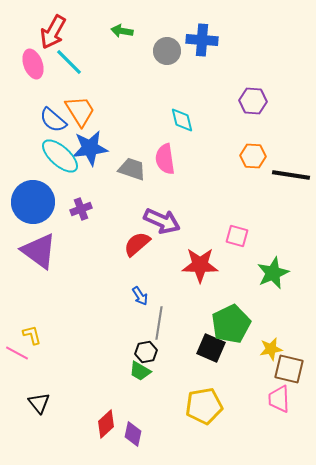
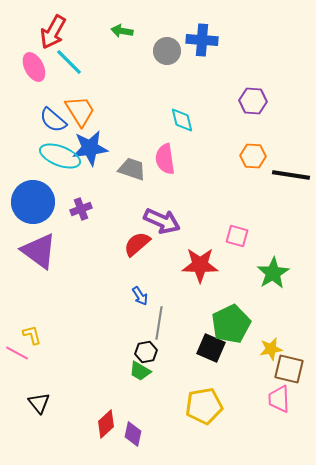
pink ellipse: moved 1 px right, 3 px down; rotated 8 degrees counterclockwise
cyan ellipse: rotated 21 degrees counterclockwise
green star: rotated 8 degrees counterclockwise
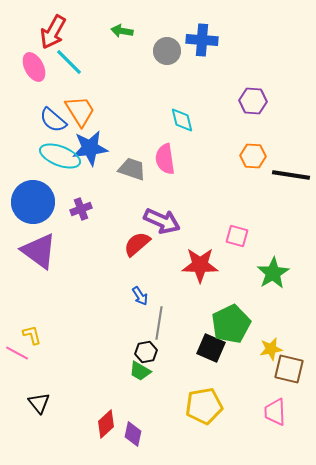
pink trapezoid: moved 4 px left, 13 px down
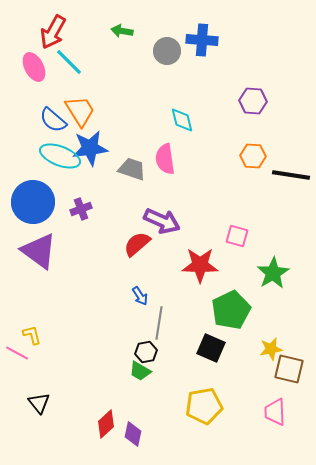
green pentagon: moved 14 px up
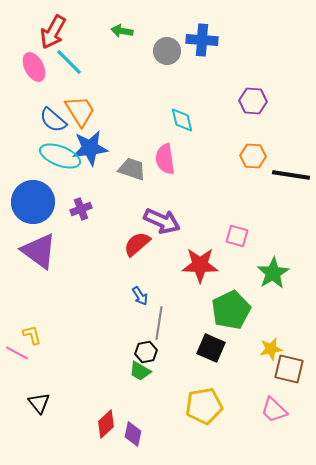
pink trapezoid: moved 1 px left, 2 px up; rotated 44 degrees counterclockwise
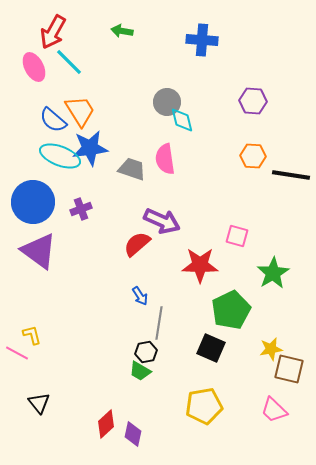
gray circle: moved 51 px down
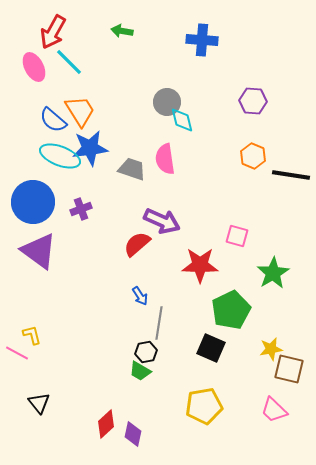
orange hexagon: rotated 20 degrees clockwise
